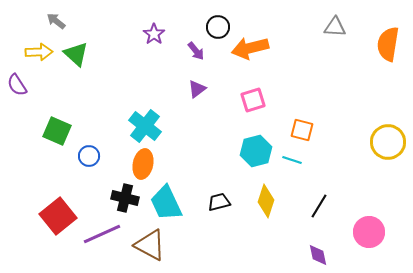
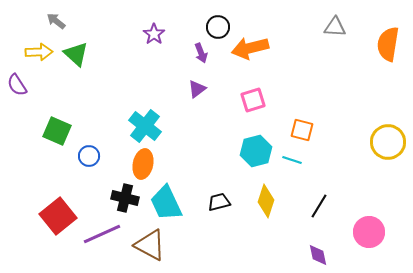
purple arrow: moved 5 px right, 2 px down; rotated 18 degrees clockwise
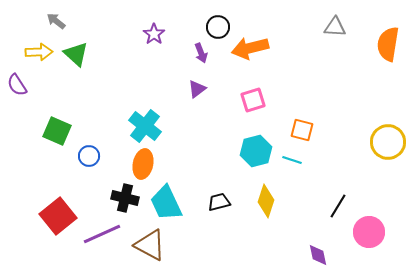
black line: moved 19 px right
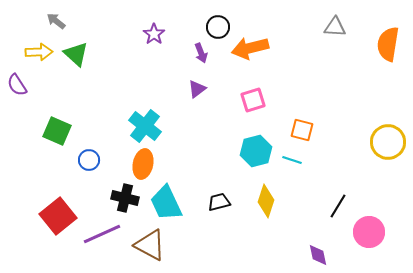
blue circle: moved 4 px down
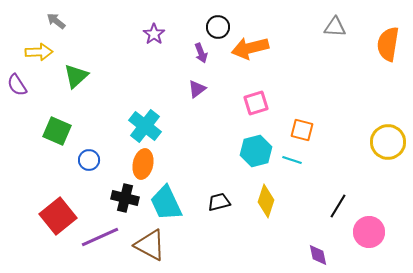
green triangle: moved 22 px down; rotated 36 degrees clockwise
pink square: moved 3 px right, 3 px down
purple line: moved 2 px left, 3 px down
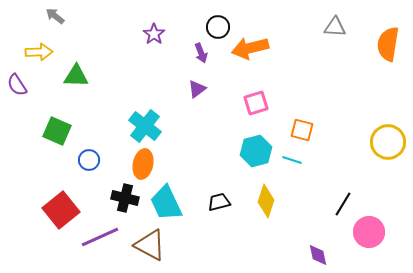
gray arrow: moved 1 px left, 5 px up
green triangle: rotated 44 degrees clockwise
black line: moved 5 px right, 2 px up
red square: moved 3 px right, 6 px up
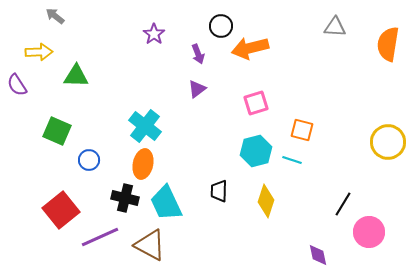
black circle: moved 3 px right, 1 px up
purple arrow: moved 3 px left, 1 px down
black trapezoid: moved 11 px up; rotated 75 degrees counterclockwise
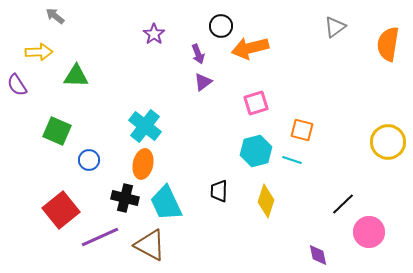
gray triangle: rotated 40 degrees counterclockwise
purple triangle: moved 6 px right, 7 px up
black line: rotated 15 degrees clockwise
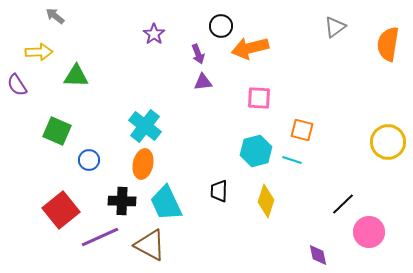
purple triangle: rotated 30 degrees clockwise
pink square: moved 3 px right, 5 px up; rotated 20 degrees clockwise
black cross: moved 3 px left, 3 px down; rotated 12 degrees counterclockwise
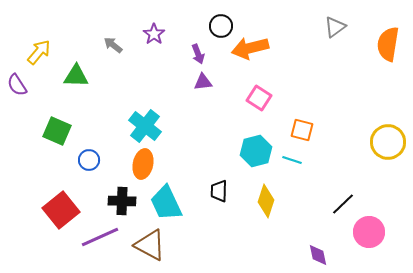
gray arrow: moved 58 px right, 29 px down
yellow arrow: rotated 48 degrees counterclockwise
pink square: rotated 30 degrees clockwise
